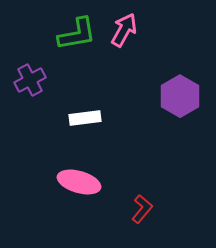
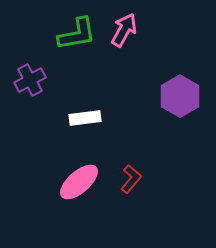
pink ellipse: rotated 57 degrees counterclockwise
red L-shape: moved 11 px left, 30 px up
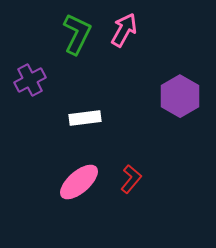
green L-shape: rotated 54 degrees counterclockwise
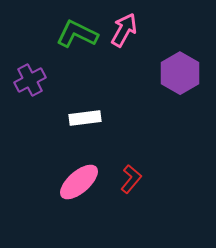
green L-shape: rotated 90 degrees counterclockwise
purple hexagon: moved 23 px up
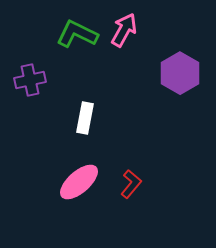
purple cross: rotated 16 degrees clockwise
white rectangle: rotated 72 degrees counterclockwise
red L-shape: moved 5 px down
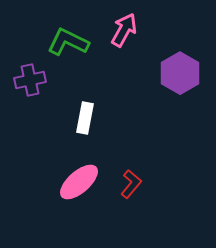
green L-shape: moved 9 px left, 8 px down
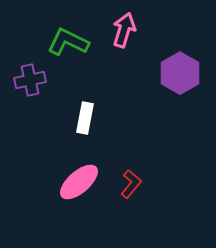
pink arrow: rotated 12 degrees counterclockwise
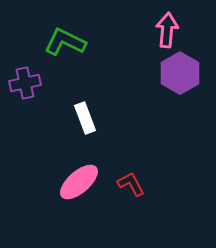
pink arrow: moved 43 px right; rotated 12 degrees counterclockwise
green L-shape: moved 3 px left
purple cross: moved 5 px left, 3 px down
white rectangle: rotated 32 degrees counterclockwise
red L-shape: rotated 68 degrees counterclockwise
